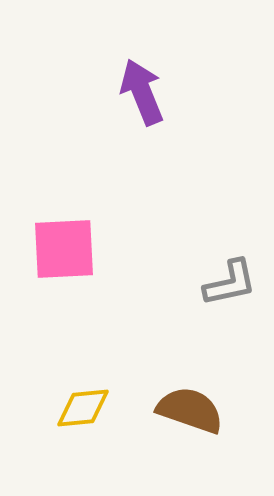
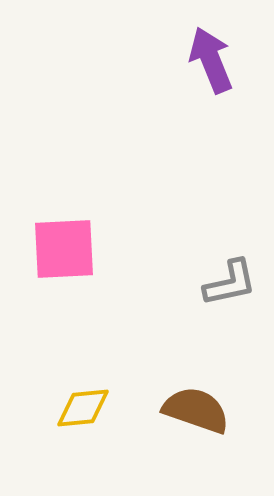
purple arrow: moved 69 px right, 32 px up
brown semicircle: moved 6 px right
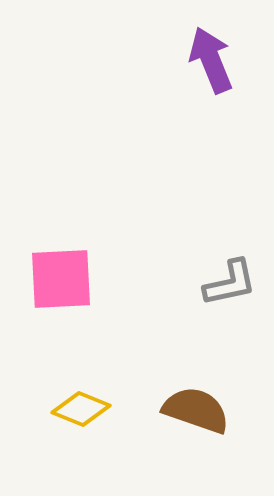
pink square: moved 3 px left, 30 px down
yellow diamond: moved 2 px left, 1 px down; rotated 28 degrees clockwise
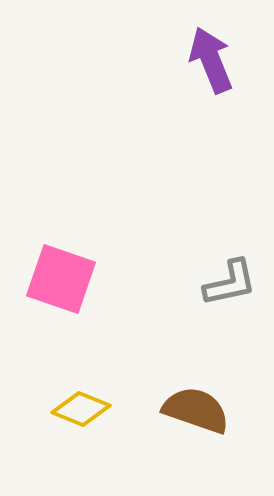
pink square: rotated 22 degrees clockwise
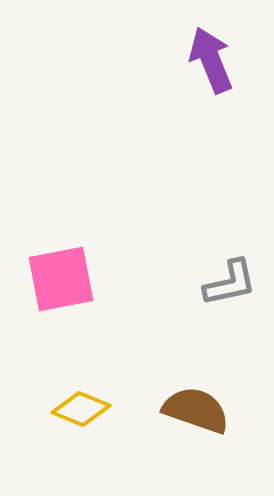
pink square: rotated 30 degrees counterclockwise
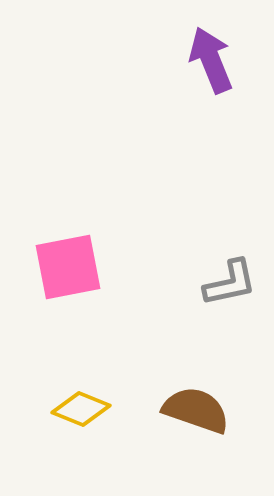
pink square: moved 7 px right, 12 px up
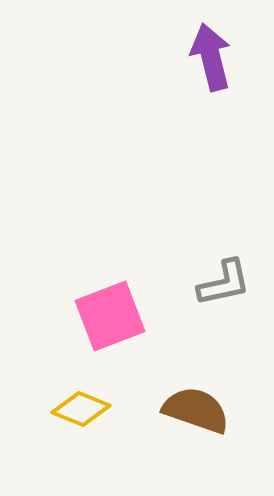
purple arrow: moved 3 px up; rotated 8 degrees clockwise
pink square: moved 42 px right, 49 px down; rotated 10 degrees counterclockwise
gray L-shape: moved 6 px left
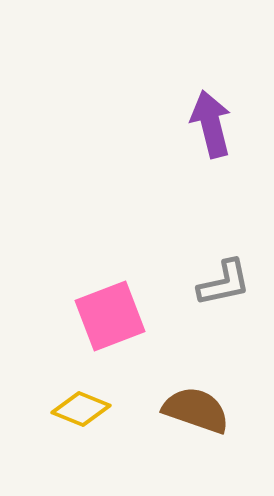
purple arrow: moved 67 px down
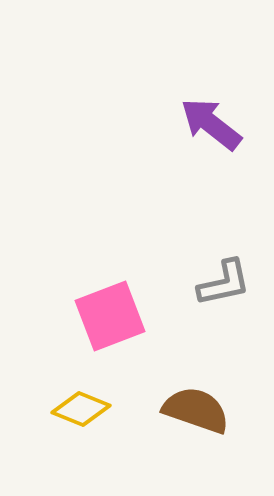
purple arrow: rotated 38 degrees counterclockwise
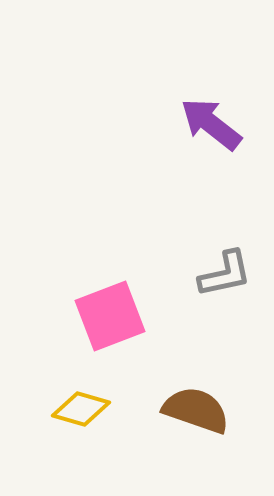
gray L-shape: moved 1 px right, 9 px up
yellow diamond: rotated 6 degrees counterclockwise
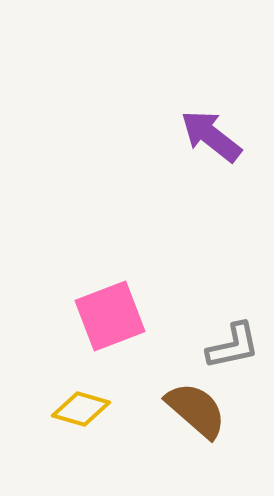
purple arrow: moved 12 px down
gray L-shape: moved 8 px right, 72 px down
brown semicircle: rotated 22 degrees clockwise
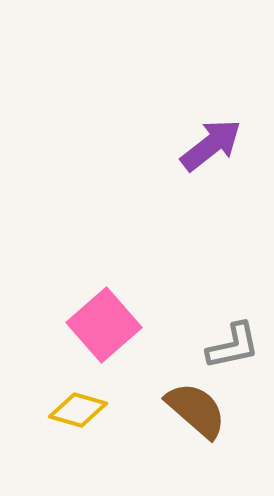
purple arrow: moved 9 px down; rotated 104 degrees clockwise
pink square: moved 6 px left, 9 px down; rotated 20 degrees counterclockwise
yellow diamond: moved 3 px left, 1 px down
